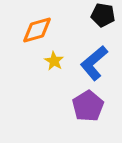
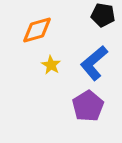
yellow star: moved 3 px left, 4 px down
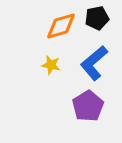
black pentagon: moved 6 px left, 3 px down; rotated 20 degrees counterclockwise
orange diamond: moved 24 px right, 4 px up
yellow star: rotated 18 degrees counterclockwise
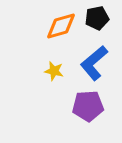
yellow star: moved 3 px right, 6 px down
purple pentagon: rotated 28 degrees clockwise
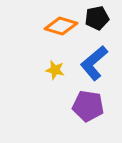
orange diamond: rotated 32 degrees clockwise
yellow star: moved 1 px right, 1 px up
purple pentagon: rotated 12 degrees clockwise
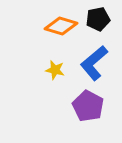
black pentagon: moved 1 px right, 1 px down
purple pentagon: rotated 20 degrees clockwise
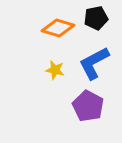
black pentagon: moved 2 px left, 1 px up
orange diamond: moved 3 px left, 2 px down
blue L-shape: rotated 12 degrees clockwise
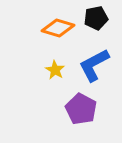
blue L-shape: moved 2 px down
yellow star: rotated 18 degrees clockwise
purple pentagon: moved 7 px left, 3 px down
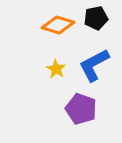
orange diamond: moved 3 px up
yellow star: moved 1 px right, 1 px up
purple pentagon: rotated 8 degrees counterclockwise
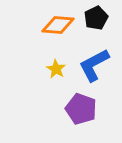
black pentagon: rotated 15 degrees counterclockwise
orange diamond: rotated 12 degrees counterclockwise
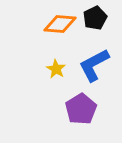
black pentagon: moved 1 px left
orange diamond: moved 2 px right, 1 px up
purple pentagon: rotated 20 degrees clockwise
